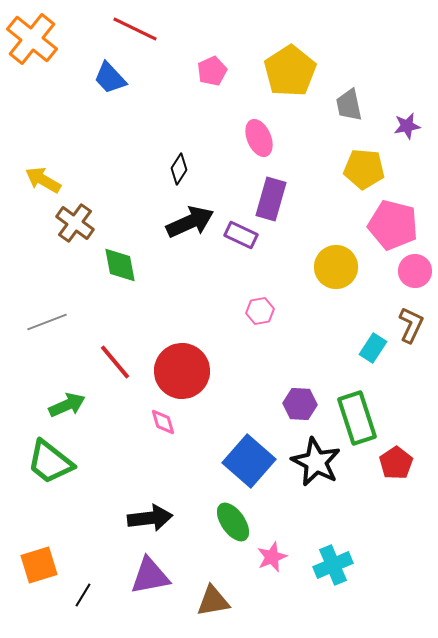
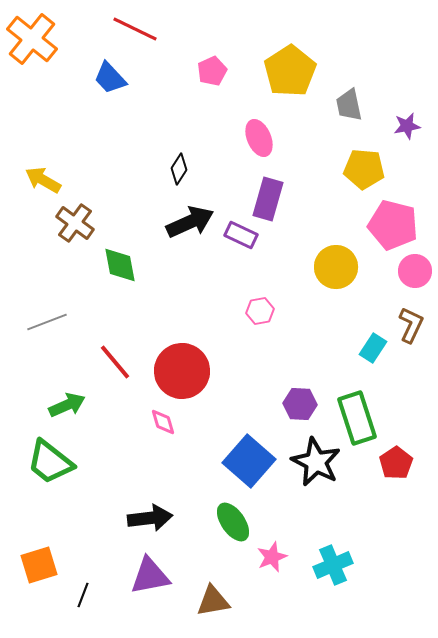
purple rectangle at (271, 199): moved 3 px left
black line at (83, 595): rotated 10 degrees counterclockwise
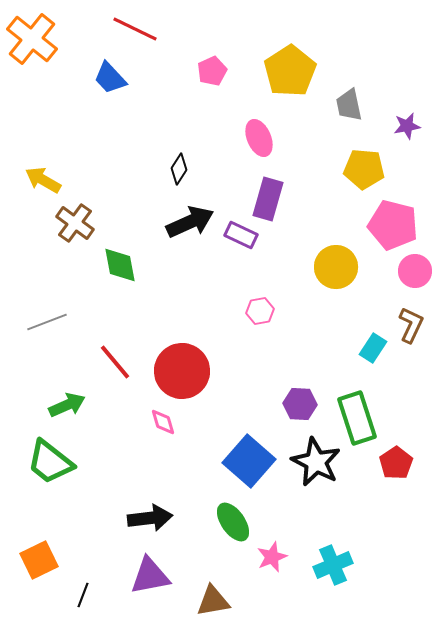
orange square at (39, 565): moved 5 px up; rotated 9 degrees counterclockwise
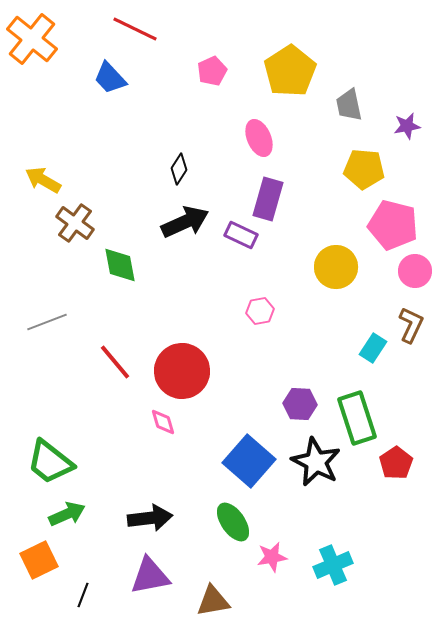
black arrow at (190, 222): moved 5 px left
green arrow at (67, 405): moved 109 px down
pink star at (272, 557): rotated 12 degrees clockwise
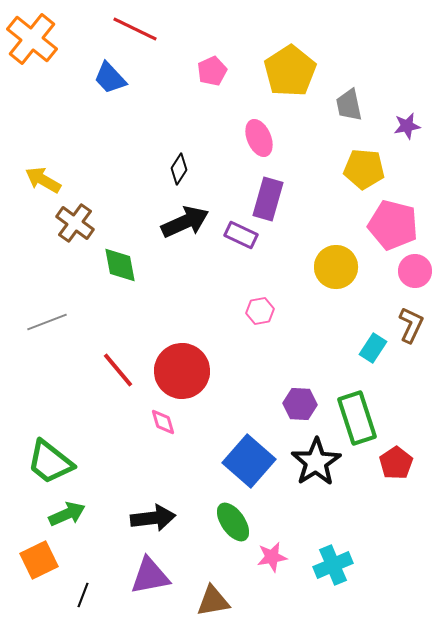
red line at (115, 362): moved 3 px right, 8 px down
black star at (316, 462): rotated 12 degrees clockwise
black arrow at (150, 518): moved 3 px right
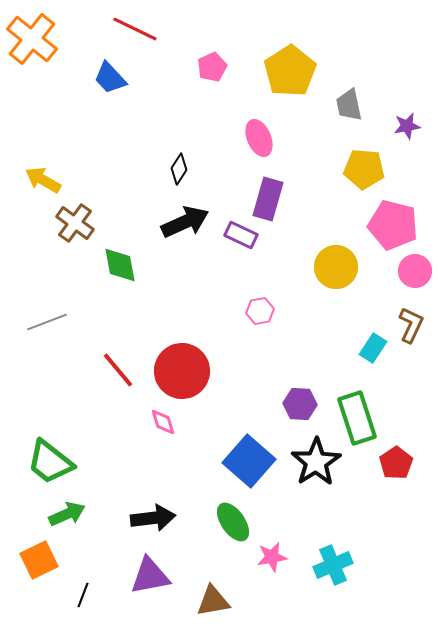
pink pentagon at (212, 71): moved 4 px up
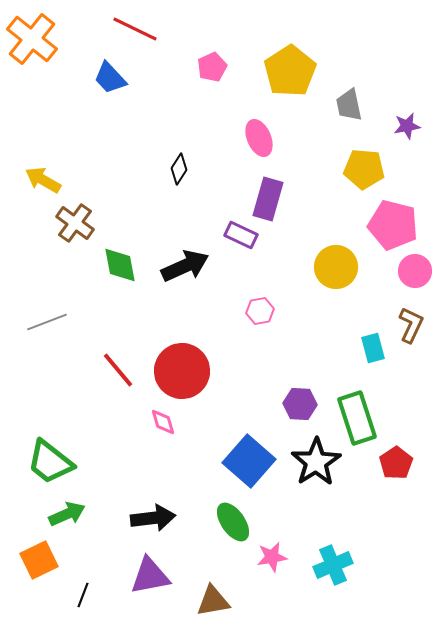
black arrow at (185, 222): moved 44 px down
cyan rectangle at (373, 348): rotated 48 degrees counterclockwise
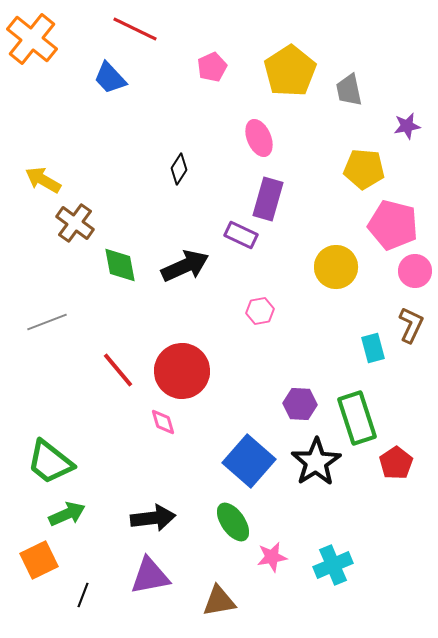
gray trapezoid at (349, 105): moved 15 px up
brown triangle at (213, 601): moved 6 px right
